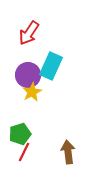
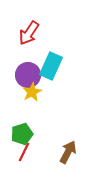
green pentagon: moved 2 px right
brown arrow: rotated 35 degrees clockwise
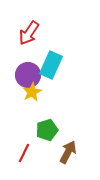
cyan rectangle: moved 1 px up
green pentagon: moved 25 px right, 4 px up
red line: moved 1 px down
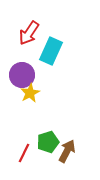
cyan rectangle: moved 14 px up
purple circle: moved 6 px left
yellow star: moved 2 px left, 1 px down
green pentagon: moved 1 px right, 12 px down
brown arrow: moved 1 px left, 1 px up
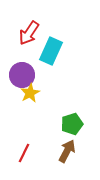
green pentagon: moved 24 px right, 18 px up
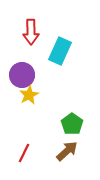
red arrow: moved 2 px right, 1 px up; rotated 35 degrees counterclockwise
cyan rectangle: moved 9 px right
yellow star: moved 1 px left, 2 px down
green pentagon: rotated 20 degrees counterclockwise
brown arrow: rotated 20 degrees clockwise
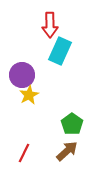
red arrow: moved 19 px right, 7 px up
